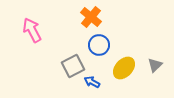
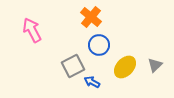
yellow ellipse: moved 1 px right, 1 px up
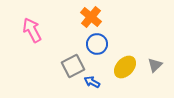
blue circle: moved 2 px left, 1 px up
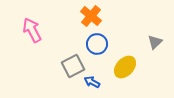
orange cross: moved 1 px up
gray triangle: moved 23 px up
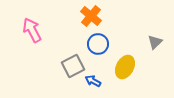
blue circle: moved 1 px right
yellow ellipse: rotated 15 degrees counterclockwise
blue arrow: moved 1 px right, 1 px up
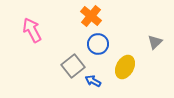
gray square: rotated 10 degrees counterclockwise
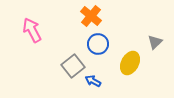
yellow ellipse: moved 5 px right, 4 px up
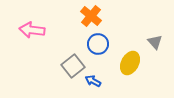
pink arrow: rotated 55 degrees counterclockwise
gray triangle: rotated 28 degrees counterclockwise
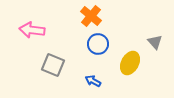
gray square: moved 20 px left, 1 px up; rotated 30 degrees counterclockwise
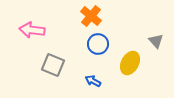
gray triangle: moved 1 px right, 1 px up
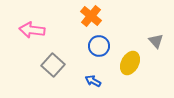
blue circle: moved 1 px right, 2 px down
gray square: rotated 20 degrees clockwise
